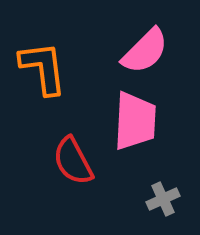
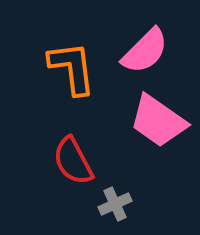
orange L-shape: moved 29 px right
pink trapezoid: moved 23 px right; rotated 122 degrees clockwise
gray cross: moved 48 px left, 5 px down
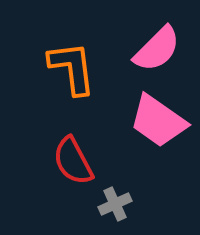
pink semicircle: moved 12 px right, 2 px up
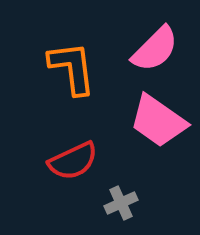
pink semicircle: moved 2 px left
red semicircle: rotated 87 degrees counterclockwise
gray cross: moved 6 px right, 1 px up
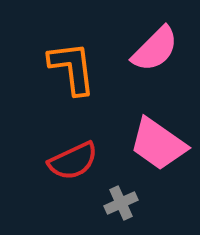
pink trapezoid: moved 23 px down
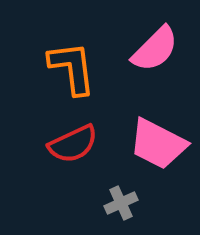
pink trapezoid: rotated 8 degrees counterclockwise
red semicircle: moved 17 px up
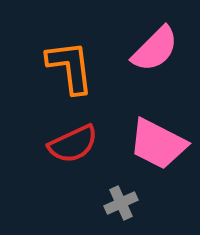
orange L-shape: moved 2 px left, 1 px up
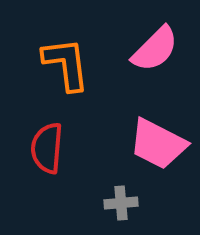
orange L-shape: moved 4 px left, 3 px up
red semicircle: moved 26 px left, 4 px down; rotated 120 degrees clockwise
gray cross: rotated 20 degrees clockwise
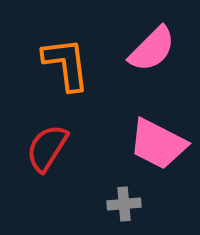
pink semicircle: moved 3 px left
red semicircle: rotated 27 degrees clockwise
gray cross: moved 3 px right, 1 px down
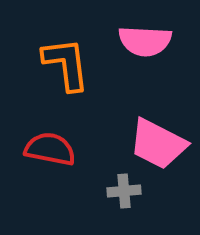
pink semicircle: moved 7 px left, 8 px up; rotated 48 degrees clockwise
red semicircle: moved 3 px right, 1 px down; rotated 69 degrees clockwise
gray cross: moved 13 px up
